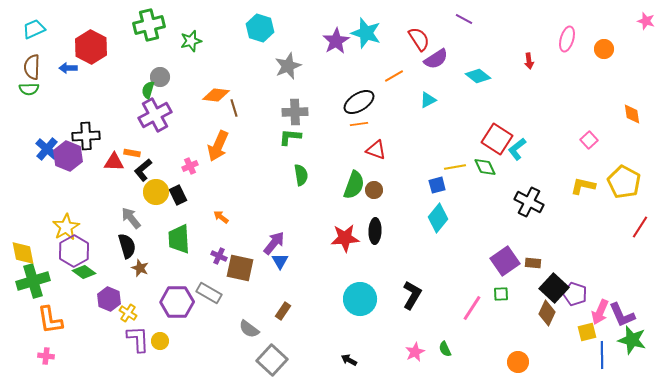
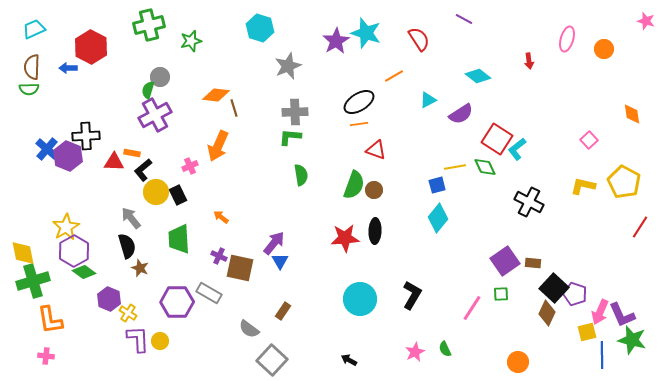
purple semicircle at (436, 59): moved 25 px right, 55 px down
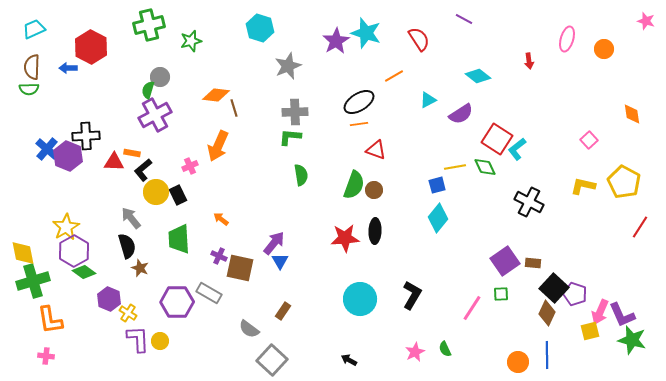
orange arrow at (221, 217): moved 2 px down
yellow square at (587, 332): moved 3 px right, 1 px up
blue line at (602, 355): moved 55 px left
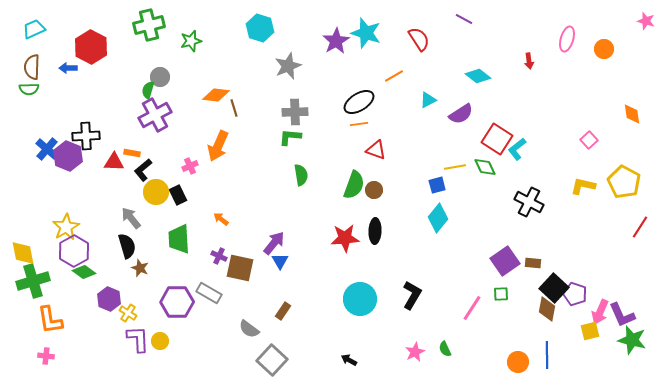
brown diamond at (547, 313): moved 4 px up; rotated 15 degrees counterclockwise
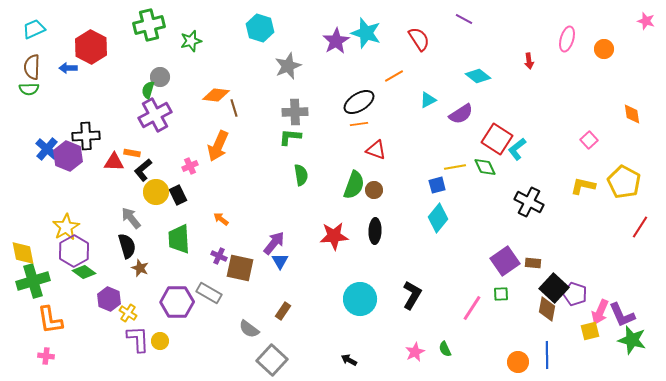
red star at (345, 238): moved 11 px left, 2 px up
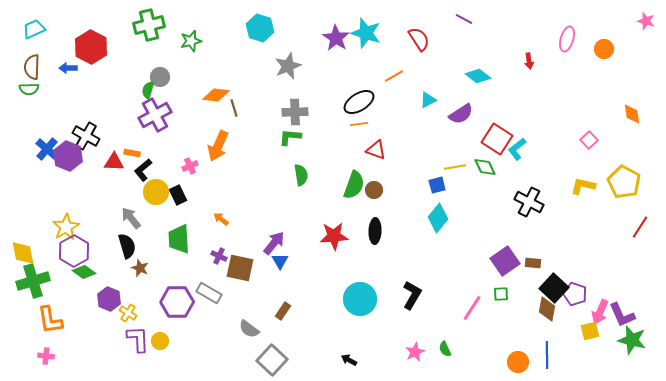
purple star at (336, 41): moved 3 px up; rotated 8 degrees counterclockwise
black cross at (86, 136): rotated 32 degrees clockwise
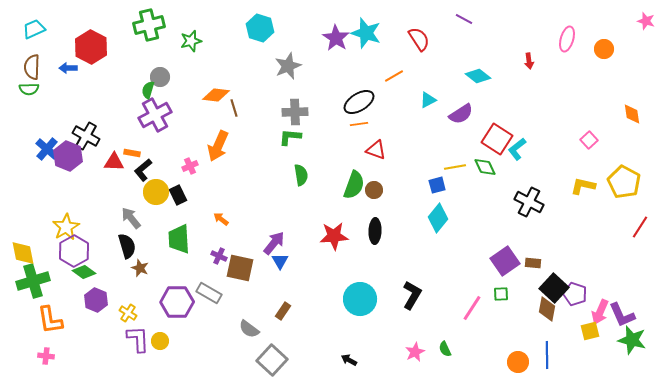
purple hexagon at (109, 299): moved 13 px left, 1 px down
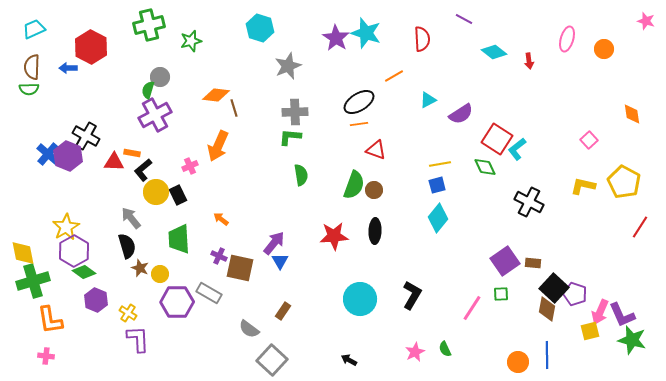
red semicircle at (419, 39): moved 3 px right; rotated 30 degrees clockwise
cyan diamond at (478, 76): moved 16 px right, 24 px up
blue cross at (47, 149): moved 1 px right, 5 px down
yellow line at (455, 167): moved 15 px left, 3 px up
yellow circle at (160, 341): moved 67 px up
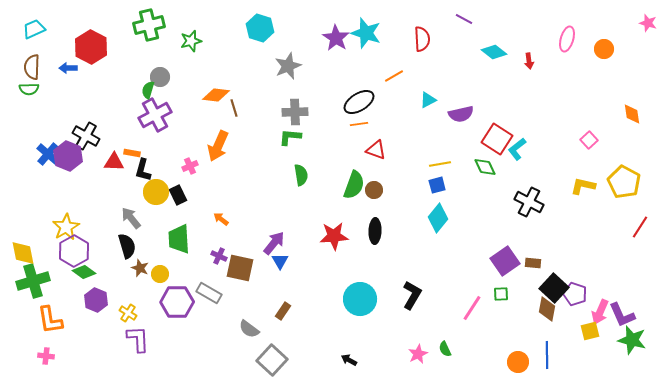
pink star at (646, 21): moved 2 px right, 2 px down
purple semicircle at (461, 114): rotated 20 degrees clockwise
black L-shape at (143, 170): rotated 35 degrees counterclockwise
pink star at (415, 352): moved 3 px right, 2 px down
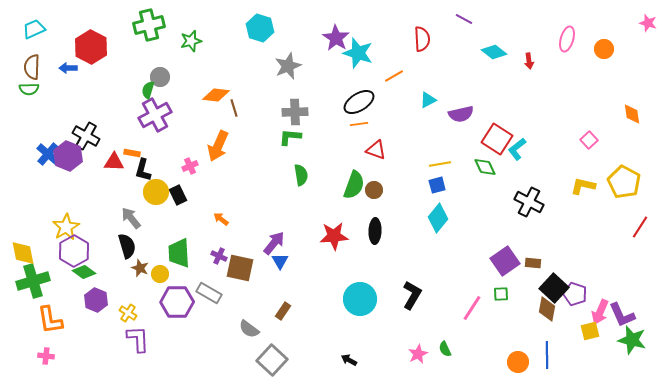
cyan star at (366, 33): moved 8 px left, 20 px down
green trapezoid at (179, 239): moved 14 px down
